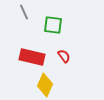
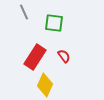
green square: moved 1 px right, 2 px up
red rectangle: moved 3 px right; rotated 70 degrees counterclockwise
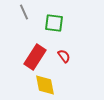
yellow diamond: rotated 35 degrees counterclockwise
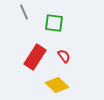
yellow diamond: moved 12 px right; rotated 35 degrees counterclockwise
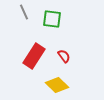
green square: moved 2 px left, 4 px up
red rectangle: moved 1 px left, 1 px up
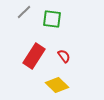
gray line: rotated 70 degrees clockwise
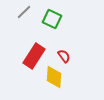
green square: rotated 18 degrees clockwise
yellow diamond: moved 3 px left, 8 px up; rotated 50 degrees clockwise
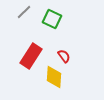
red rectangle: moved 3 px left
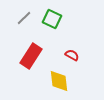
gray line: moved 6 px down
red semicircle: moved 8 px right, 1 px up; rotated 24 degrees counterclockwise
yellow diamond: moved 5 px right, 4 px down; rotated 10 degrees counterclockwise
